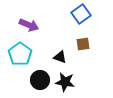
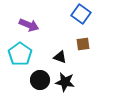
blue square: rotated 18 degrees counterclockwise
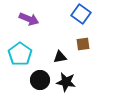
purple arrow: moved 6 px up
black triangle: rotated 32 degrees counterclockwise
black star: moved 1 px right
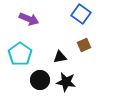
brown square: moved 1 px right, 1 px down; rotated 16 degrees counterclockwise
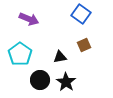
black star: rotated 24 degrees clockwise
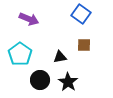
brown square: rotated 24 degrees clockwise
black star: moved 2 px right
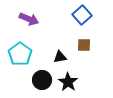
blue square: moved 1 px right, 1 px down; rotated 12 degrees clockwise
black circle: moved 2 px right
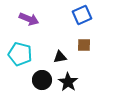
blue square: rotated 18 degrees clockwise
cyan pentagon: rotated 20 degrees counterclockwise
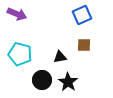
purple arrow: moved 12 px left, 5 px up
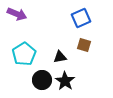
blue square: moved 1 px left, 3 px down
brown square: rotated 16 degrees clockwise
cyan pentagon: moved 4 px right; rotated 25 degrees clockwise
black star: moved 3 px left, 1 px up
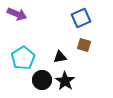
cyan pentagon: moved 1 px left, 4 px down
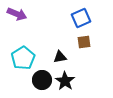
brown square: moved 3 px up; rotated 24 degrees counterclockwise
